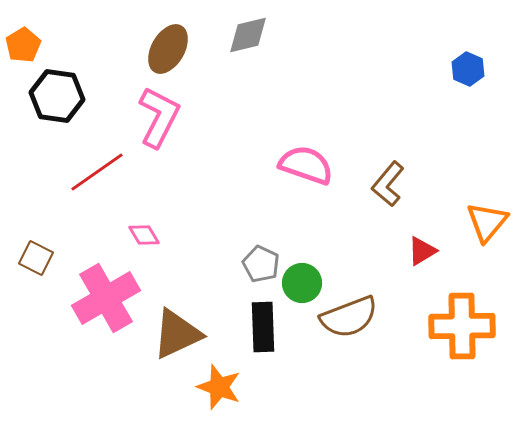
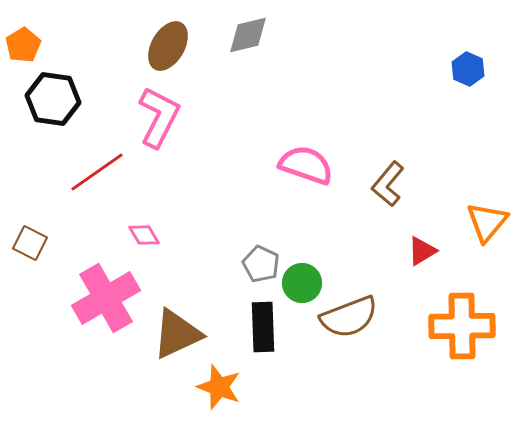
brown ellipse: moved 3 px up
black hexagon: moved 4 px left, 3 px down
brown square: moved 6 px left, 15 px up
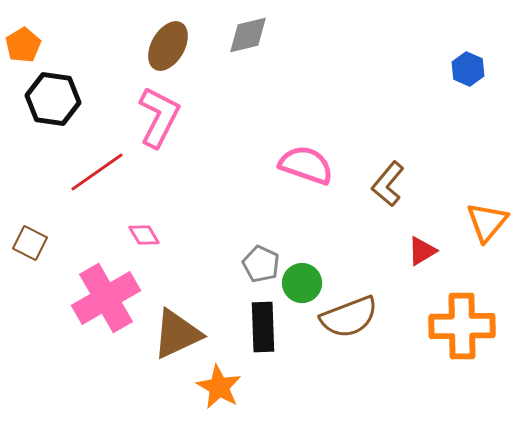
orange star: rotated 9 degrees clockwise
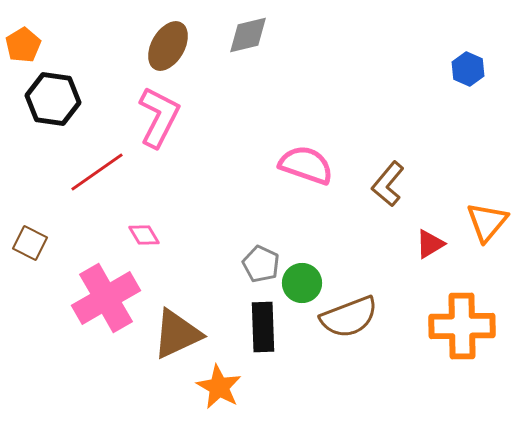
red triangle: moved 8 px right, 7 px up
